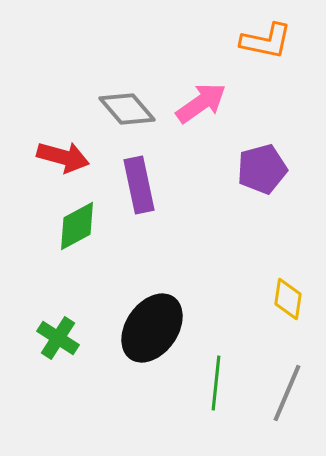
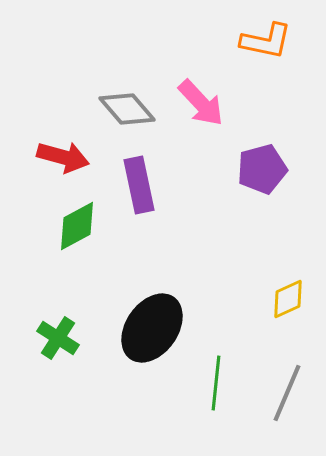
pink arrow: rotated 82 degrees clockwise
yellow diamond: rotated 57 degrees clockwise
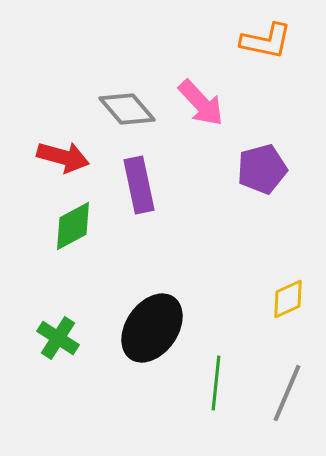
green diamond: moved 4 px left
